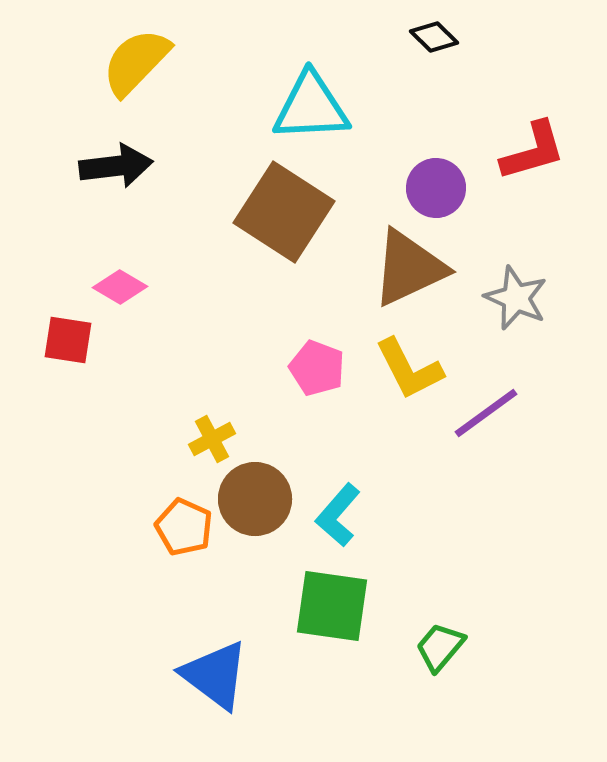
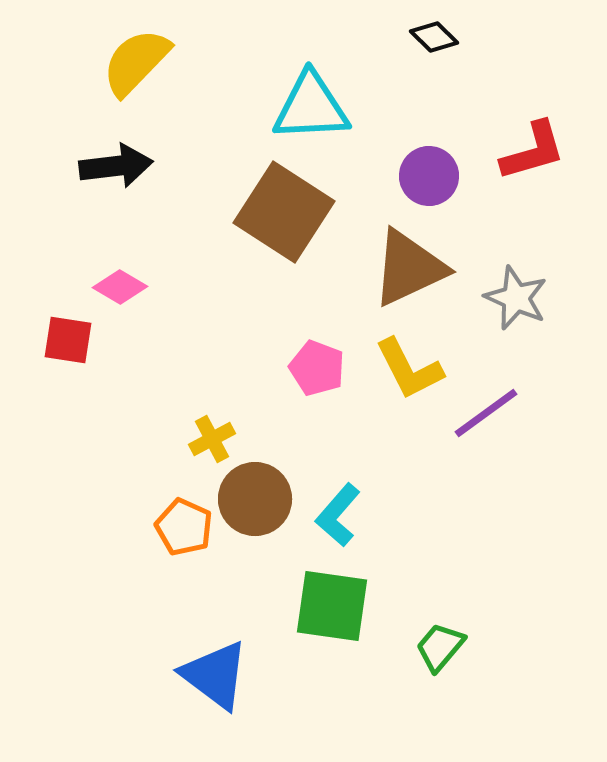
purple circle: moved 7 px left, 12 px up
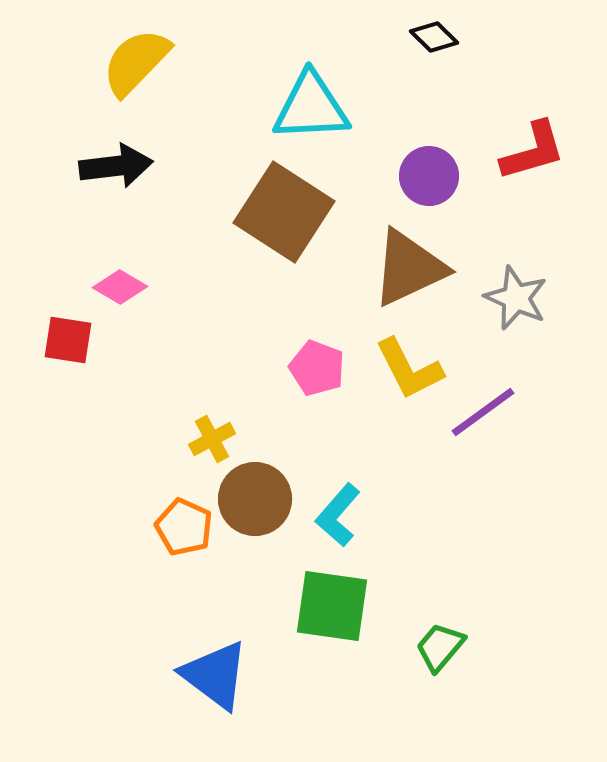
purple line: moved 3 px left, 1 px up
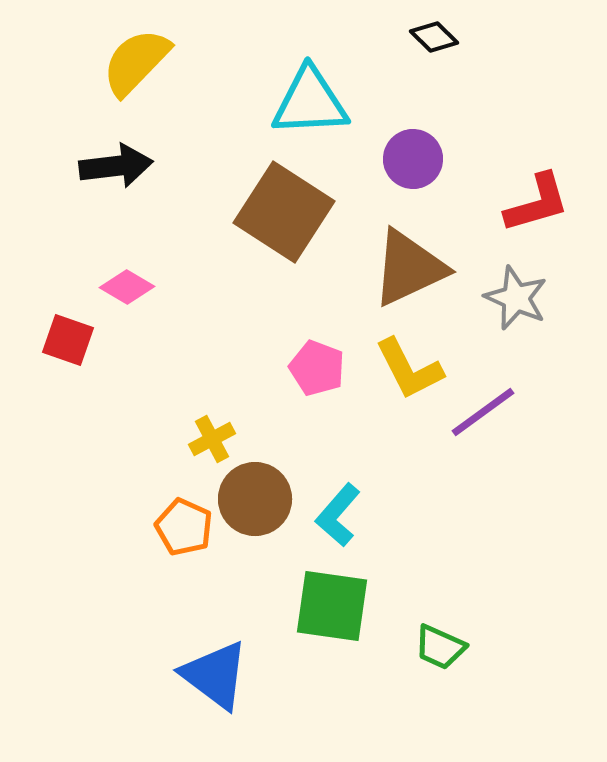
cyan triangle: moved 1 px left, 5 px up
red L-shape: moved 4 px right, 52 px down
purple circle: moved 16 px left, 17 px up
pink diamond: moved 7 px right
red square: rotated 10 degrees clockwise
green trapezoid: rotated 106 degrees counterclockwise
